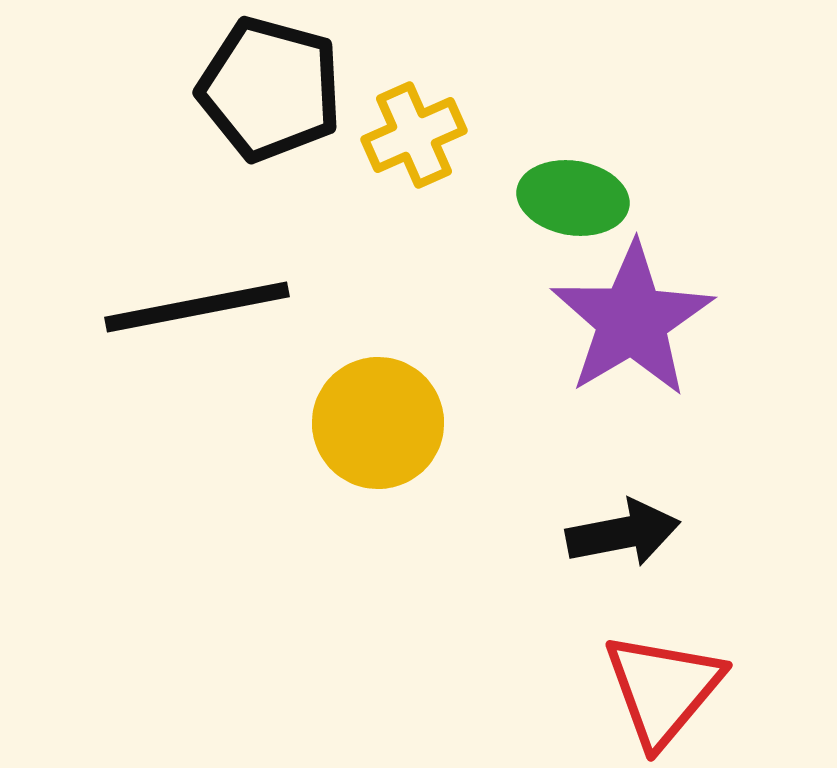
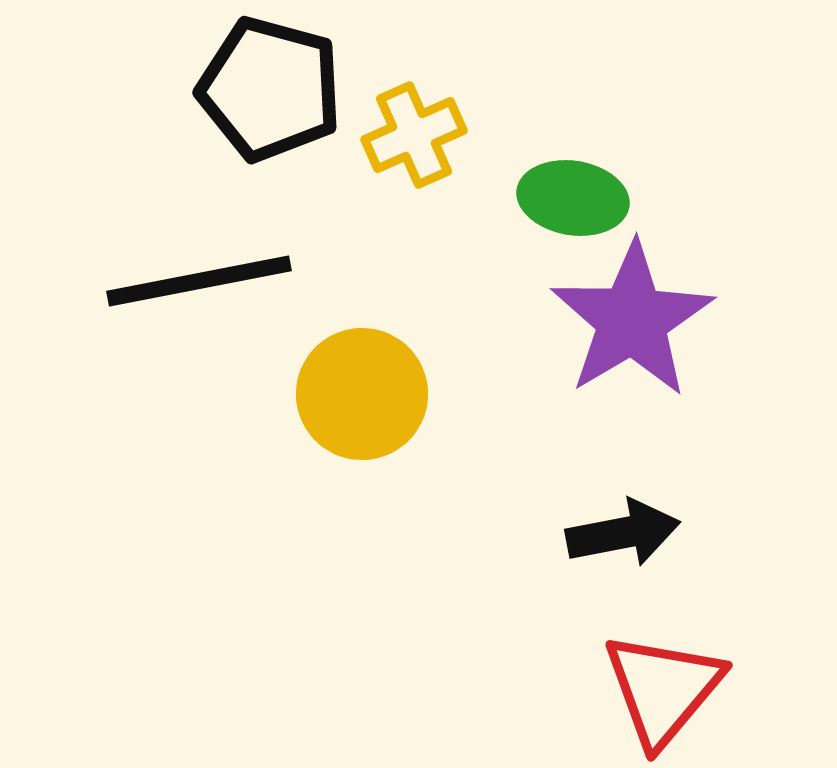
black line: moved 2 px right, 26 px up
yellow circle: moved 16 px left, 29 px up
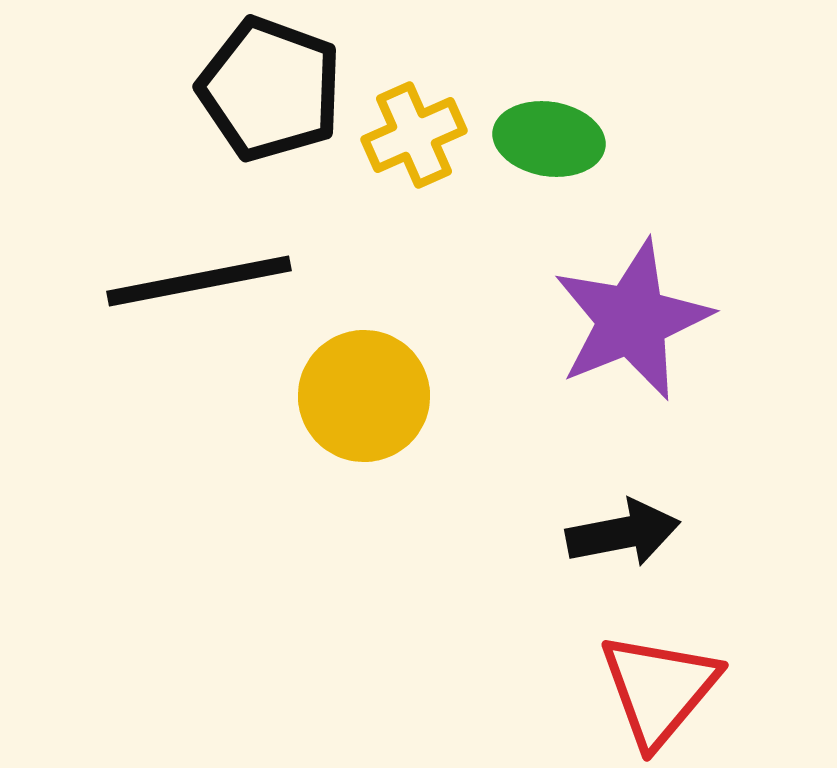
black pentagon: rotated 5 degrees clockwise
green ellipse: moved 24 px left, 59 px up
purple star: rotated 9 degrees clockwise
yellow circle: moved 2 px right, 2 px down
red triangle: moved 4 px left
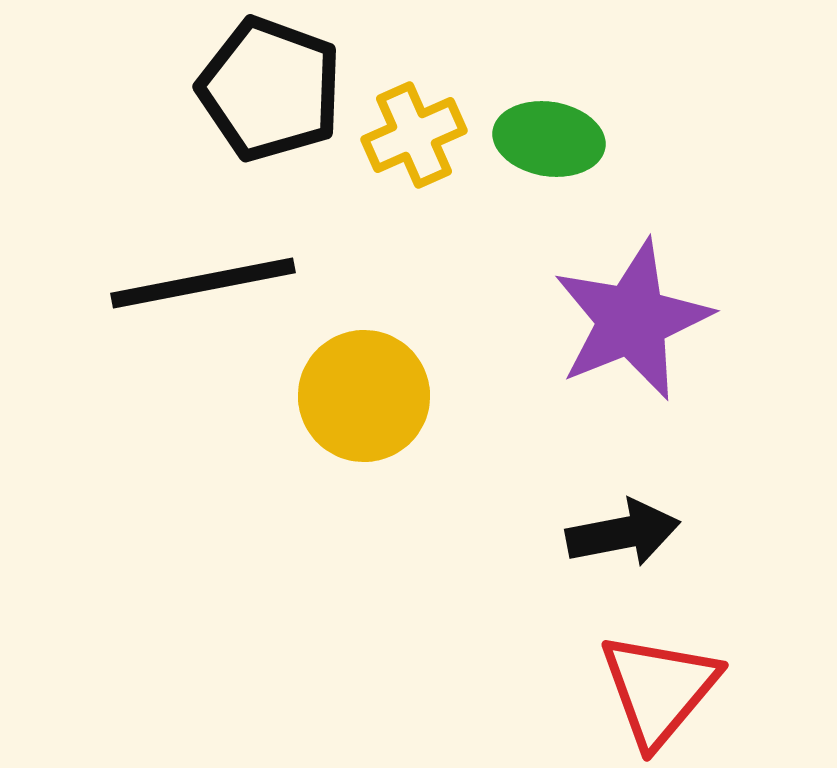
black line: moved 4 px right, 2 px down
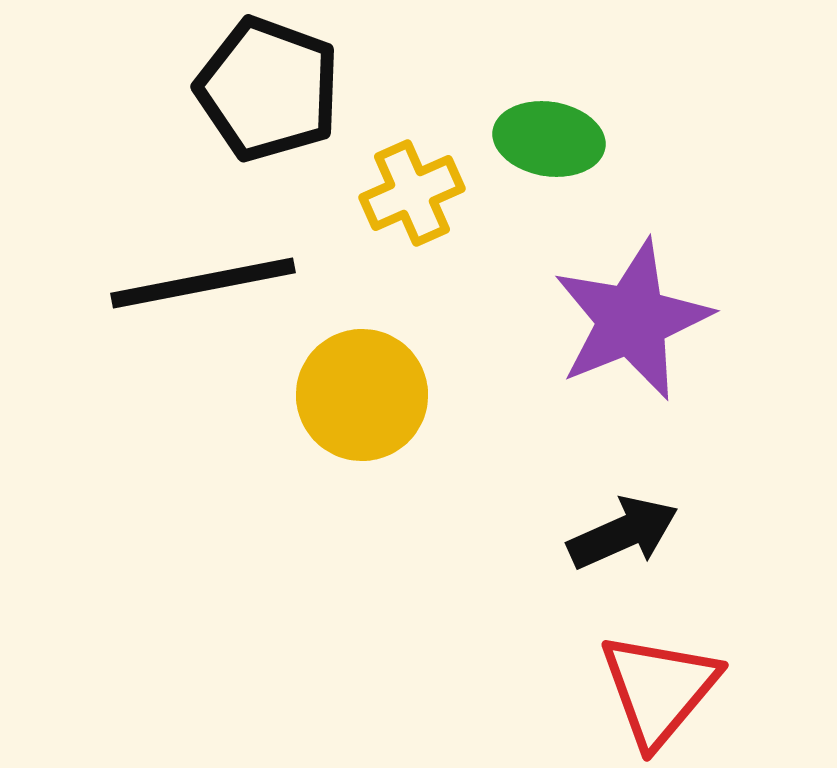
black pentagon: moved 2 px left
yellow cross: moved 2 px left, 58 px down
yellow circle: moved 2 px left, 1 px up
black arrow: rotated 13 degrees counterclockwise
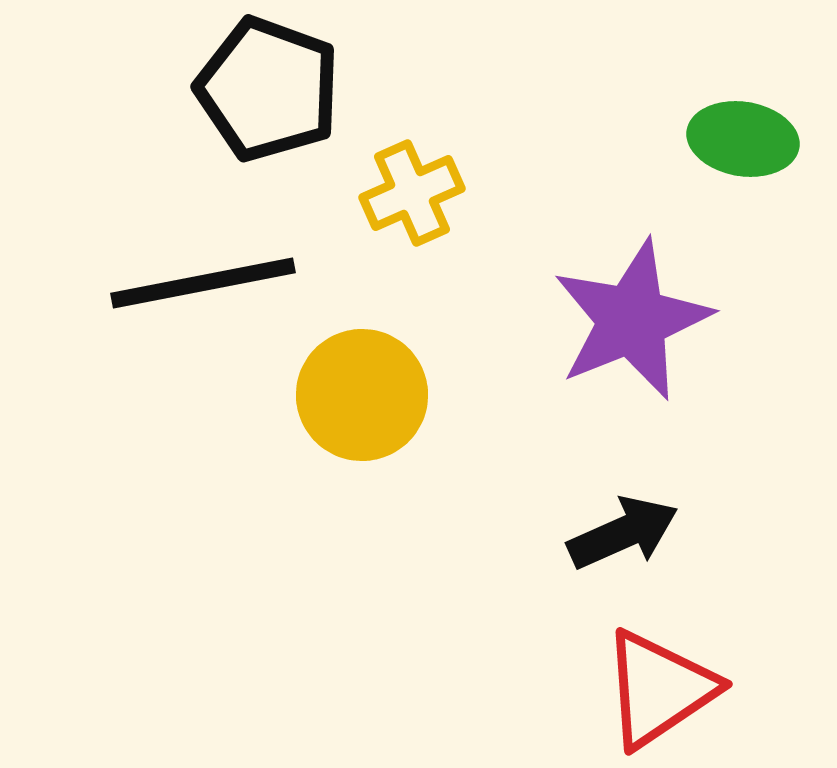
green ellipse: moved 194 px right
red triangle: rotated 16 degrees clockwise
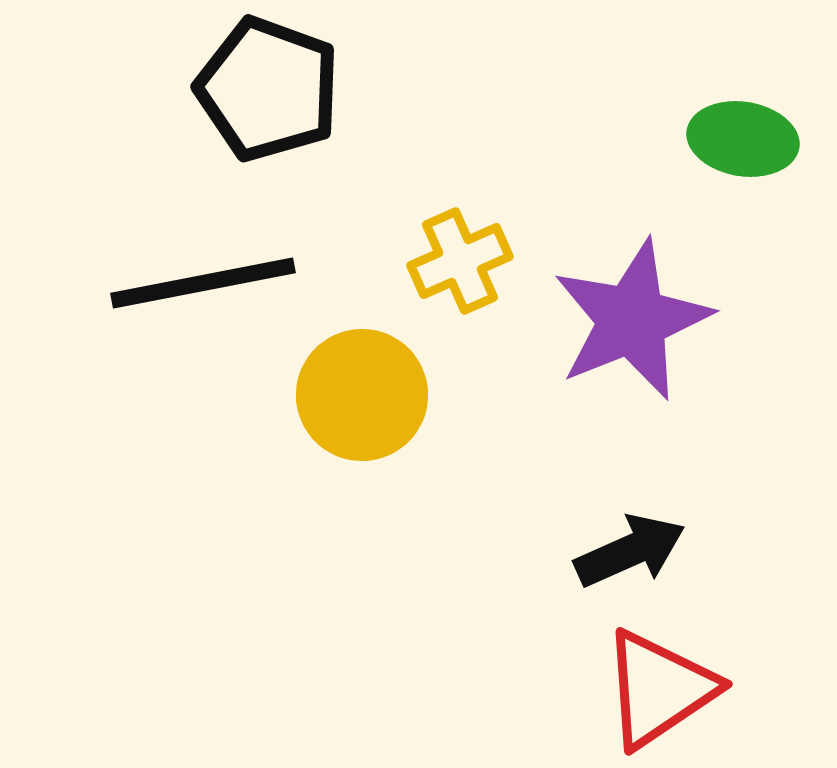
yellow cross: moved 48 px right, 68 px down
black arrow: moved 7 px right, 18 px down
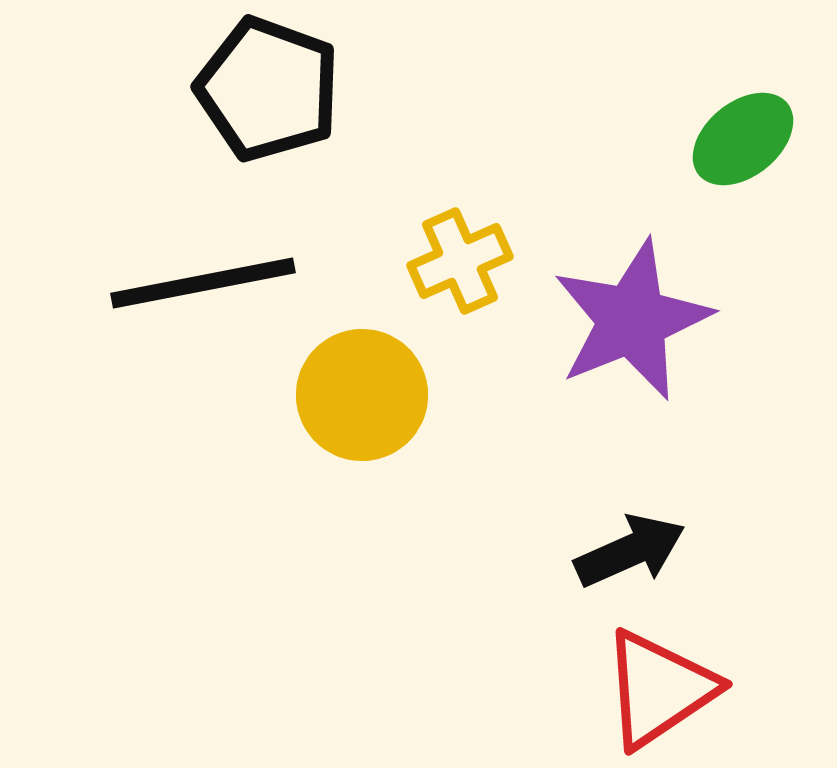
green ellipse: rotated 48 degrees counterclockwise
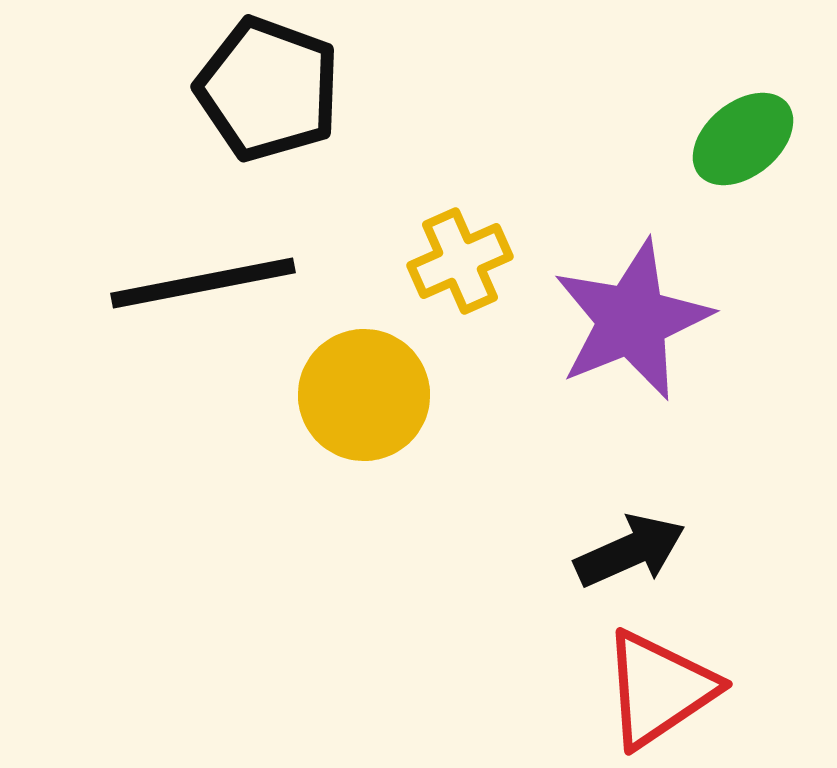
yellow circle: moved 2 px right
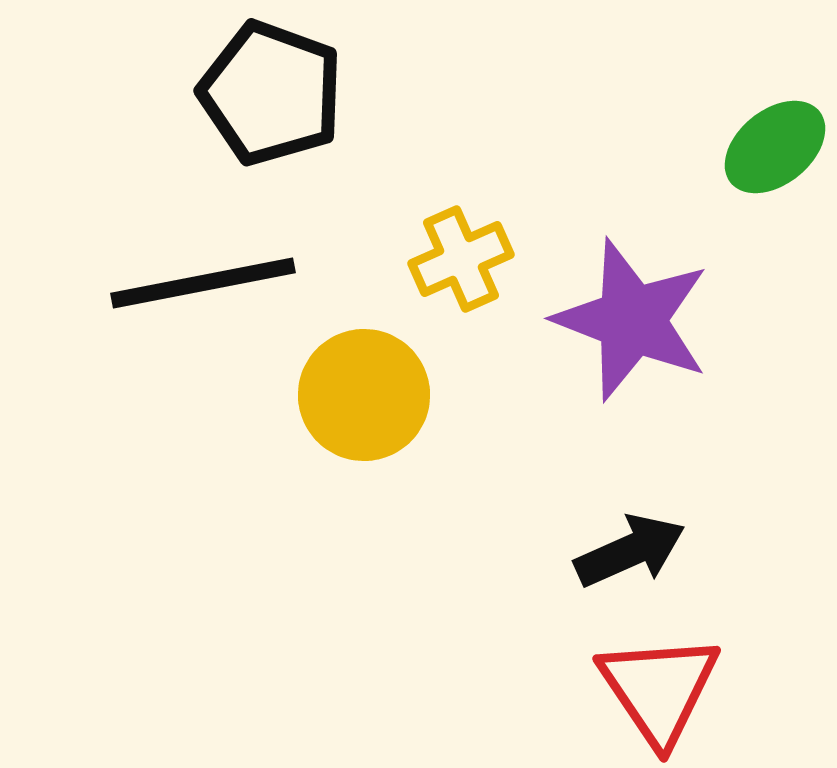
black pentagon: moved 3 px right, 4 px down
green ellipse: moved 32 px right, 8 px down
yellow cross: moved 1 px right, 2 px up
purple star: rotated 29 degrees counterclockwise
red triangle: rotated 30 degrees counterclockwise
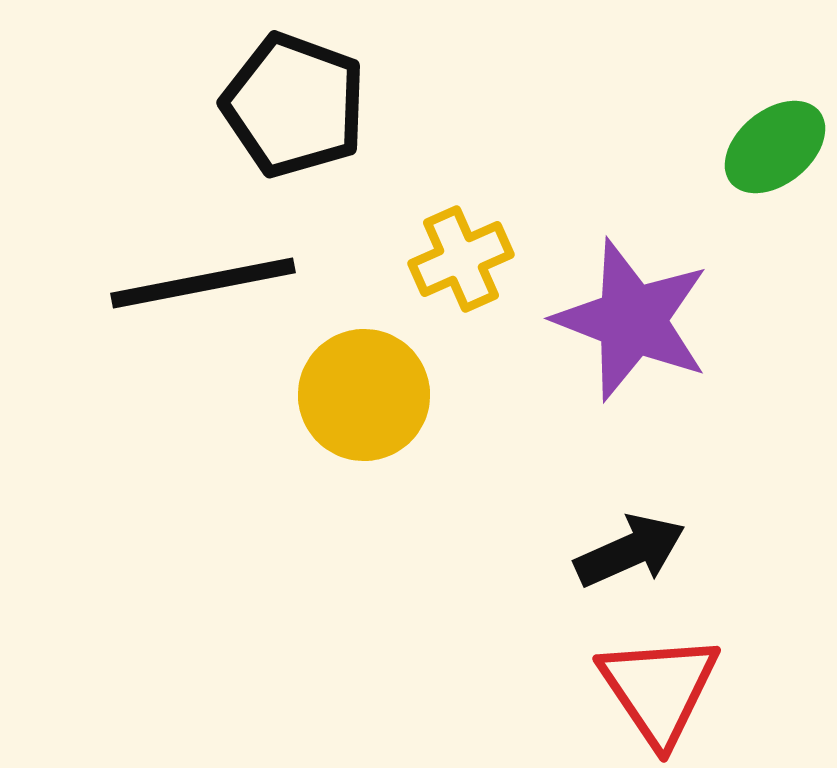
black pentagon: moved 23 px right, 12 px down
